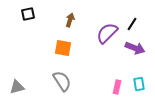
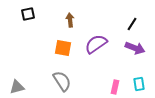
brown arrow: rotated 24 degrees counterclockwise
purple semicircle: moved 11 px left, 11 px down; rotated 10 degrees clockwise
pink rectangle: moved 2 px left
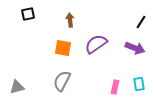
black line: moved 9 px right, 2 px up
gray semicircle: rotated 120 degrees counterclockwise
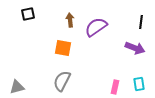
black line: rotated 24 degrees counterclockwise
purple semicircle: moved 17 px up
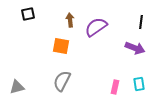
orange square: moved 2 px left, 2 px up
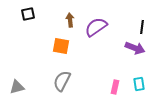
black line: moved 1 px right, 5 px down
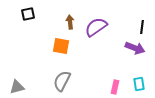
brown arrow: moved 2 px down
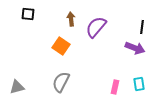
black square: rotated 16 degrees clockwise
brown arrow: moved 1 px right, 3 px up
purple semicircle: rotated 15 degrees counterclockwise
orange square: rotated 24 degrees clockwise
gray semicircle: moved 1 px left, 1 px down
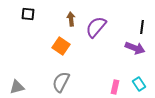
cyan rectangle: rotated 24 degrees counterclockwise
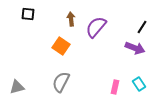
black line: rotated 24 degrees clockwise
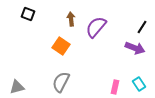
black square: rotated 16 degrees clockwise
